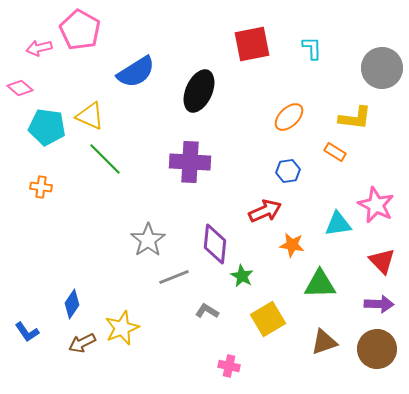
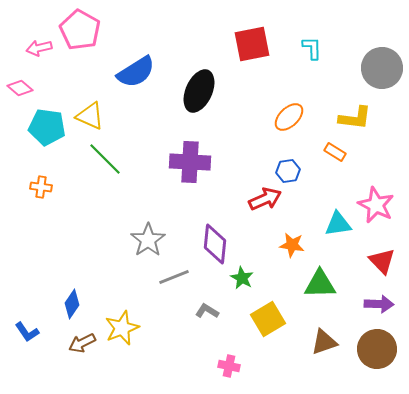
red arrow: moved 12 px up
green star: moved 2 px down
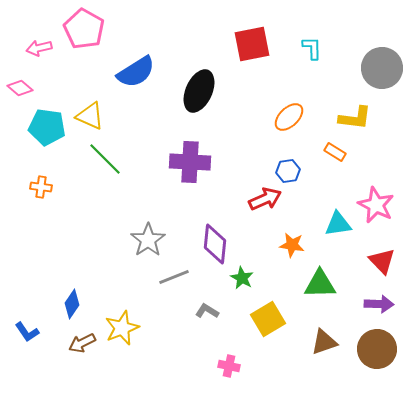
pink pentagon: moved 4 px right, 1 px up
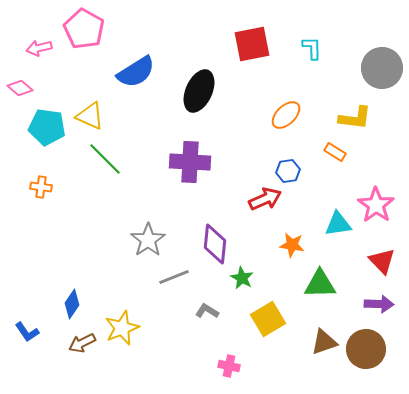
orange ellipse: moved 3 px left, 2 px up
pink star: rotated 9 degrees clockwise
brown circle: moved 11 px left
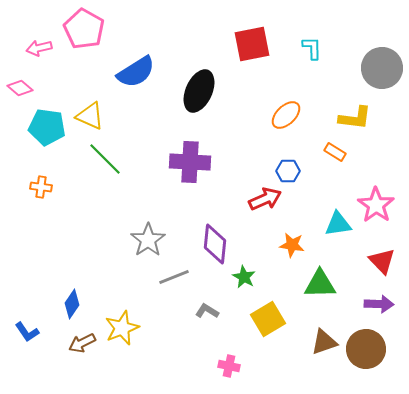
blue hexagon: rotated 10 degrees clockwise
green star: moved 2 px right, 1 px up
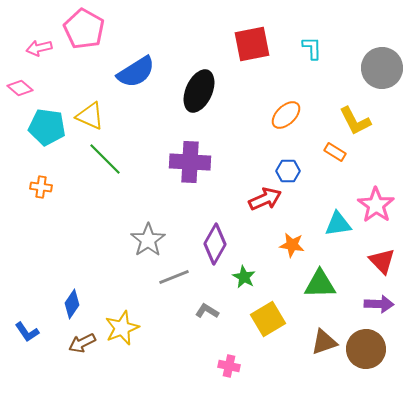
yellow L-shape: moved 3 px down; rotated 56 degrees clockwise
purple diamond: rotated 24 degrees clockwise
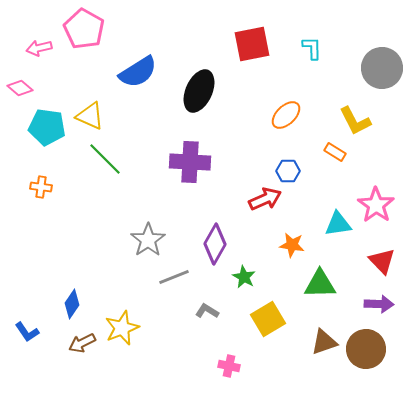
blue semicircle: moved 2 px right
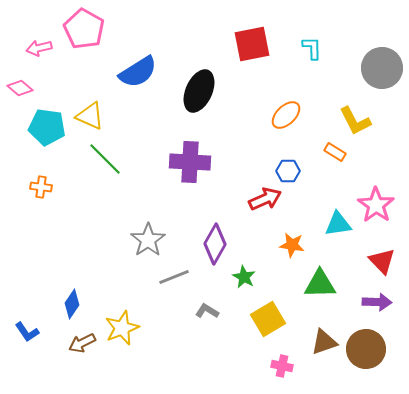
purple arrow: moved 2 px left, 2 px up
pink cross: moved 53 px right
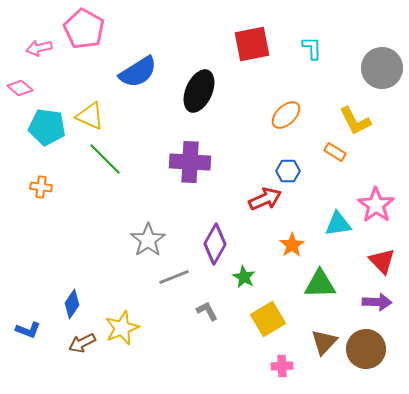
orange star: rotated 30 degrees clockwise
gray L-shape: rotated 30 degrees clockwise
blue L-shape: moved 1 px right, 2 px up; rotated 35 degrees counterclockwise
brown triangle: rotated 28 degrees counterclockwise
pink cross: rotated 15 degrees counterclockwise
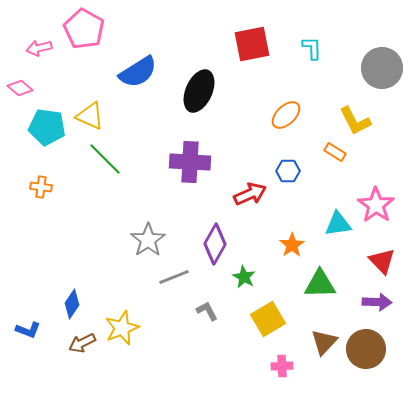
red arrow: moved 15 px left, 5 px up
